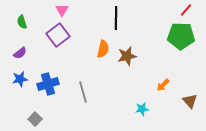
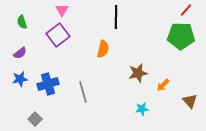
black line: moved 1 px up
brown star: moved 11 px right, 17 px down
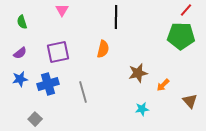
purple square: moved 17 px down; rotated 25 degrees clockwise
